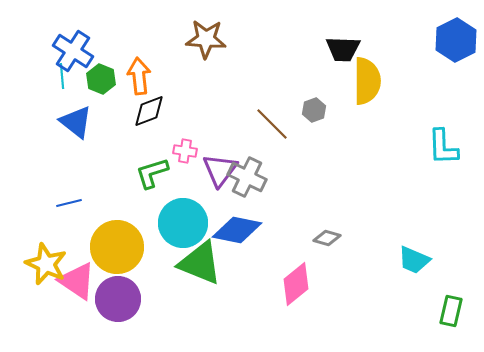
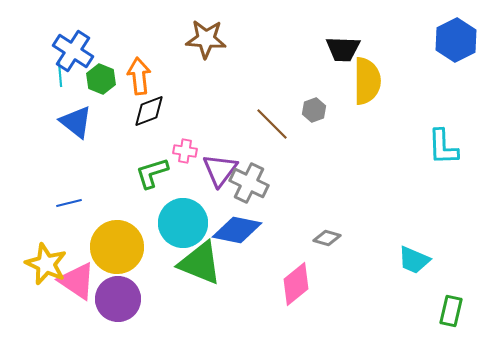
cyan line: moved 2 px left, 2 px up
gray cross: moved 2 px right, 6 px down
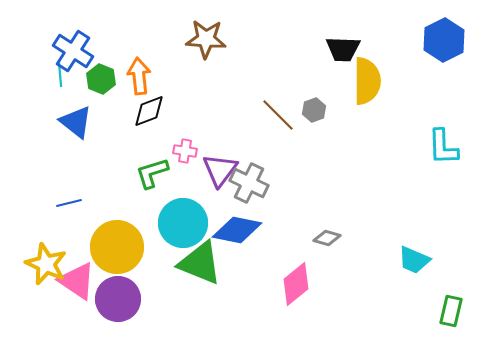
blue hexagon: moved 12 px left
brown line: moved 6 px right, 9 px up
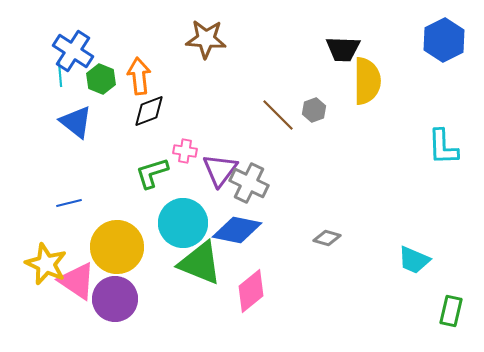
pink diamond: moved 45 px left, 7 px down
purple circle: moved 3 px left
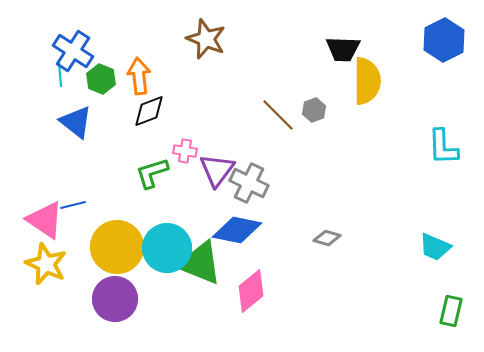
brown star: rotated 18 degrees clockwise
purple triangle: moved 3 px left
blue line: moved 4 px right, 2 px down
cyan circle: moved 16 px left, 25 px down
cyan trapezoid: moved 21 px right, 13 px up
pink triangle: moved 32 px left, 61 px up
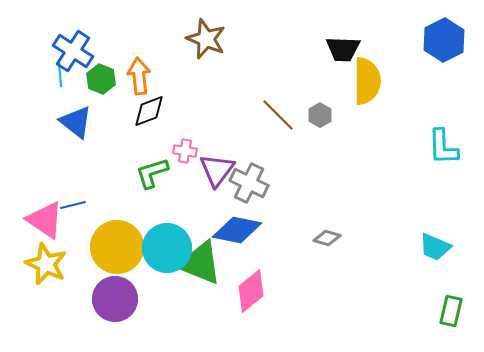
gray hexagon: moved 6 px right, 5 px down; rotated 10 degrees counterclockwise
